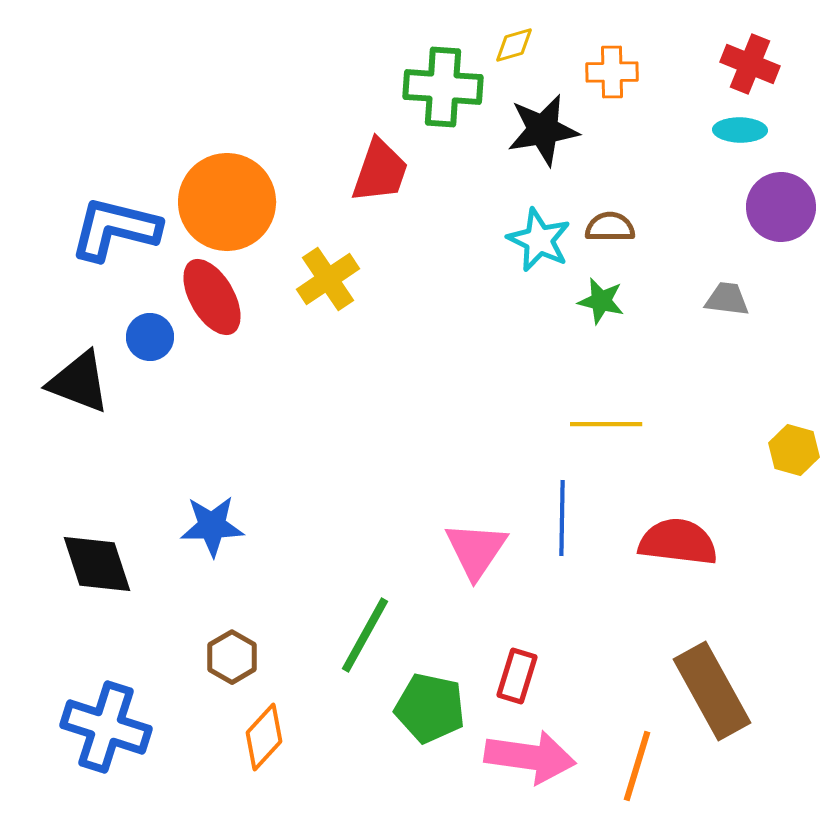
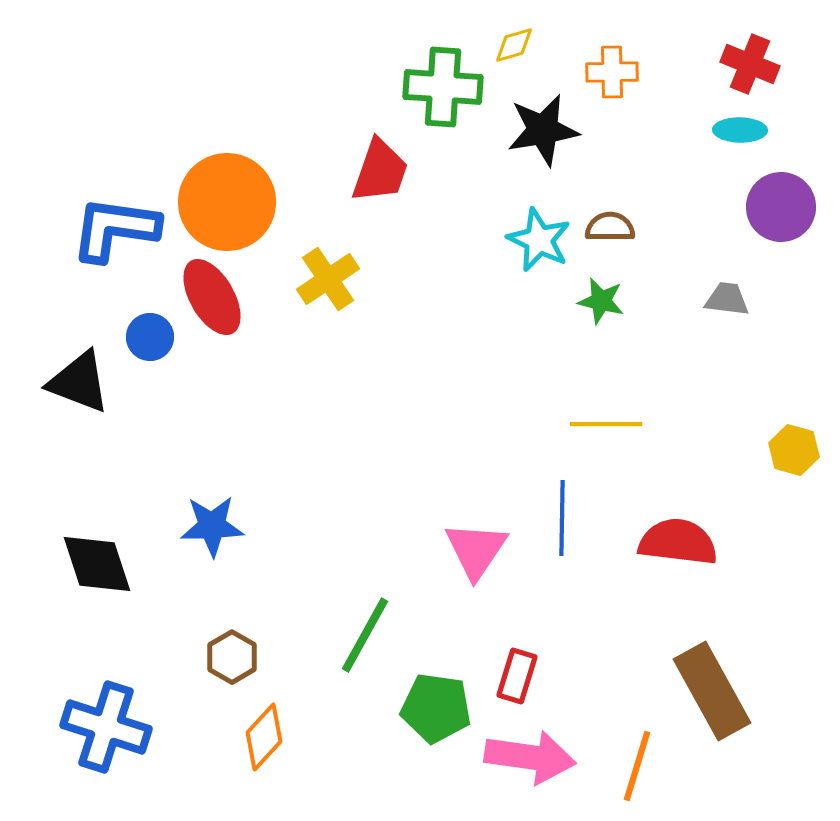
blue L-shape: rotated 6 degrees counterclockwise
green pentagon: moved 6 px right; rotated 4 degrees counterclockwise
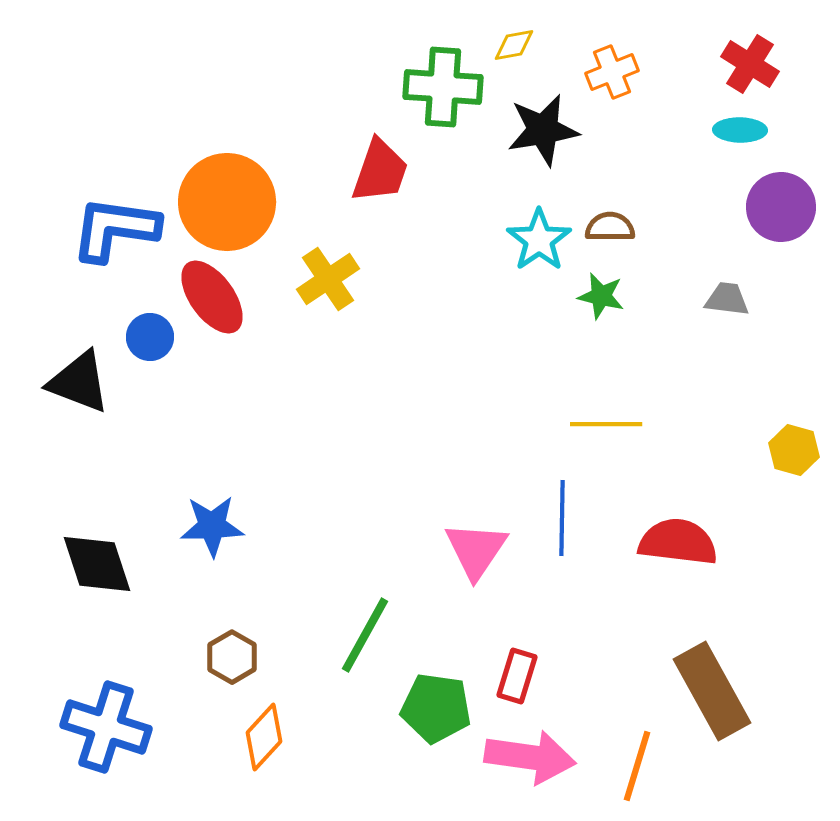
yellow diamond: rotated 6 degrees clockwise
red cross: rotated 10 degrees clockwise
orange cross: rotated 21 degrees counterclockwise
cyan star: rotated 12 degrees clockwise
red ellipse: rotated 6 degrees counterclockwise
green star: moved 5 px up
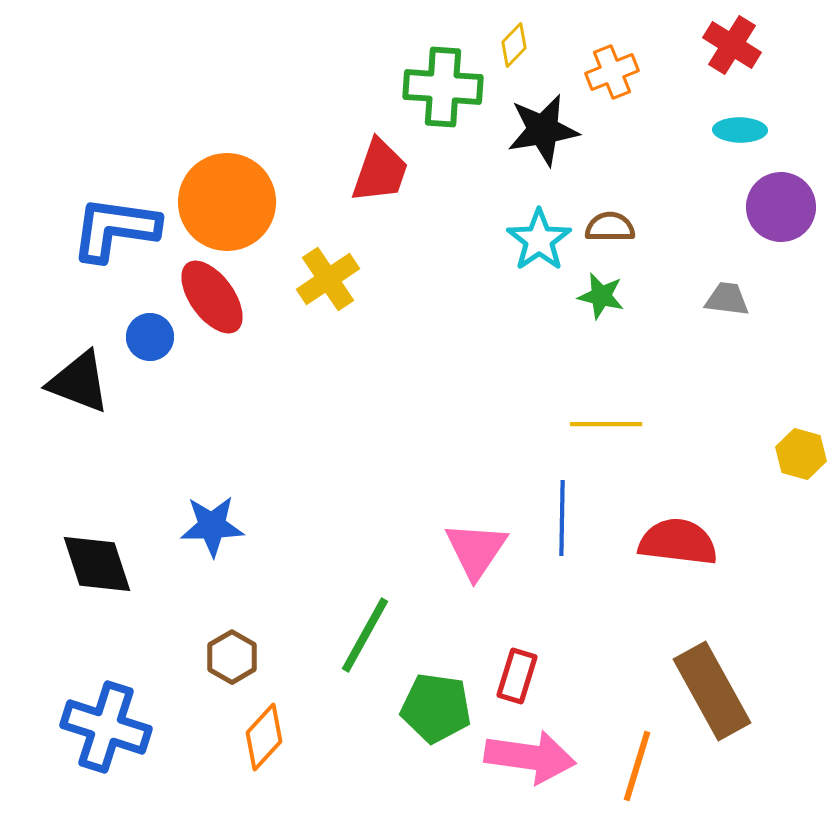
yellow diamond: rotated 36 degrees counterclockwise
red cross: moved 18 px left, 19 px up
yellow hexagon: moved 7 px right, 4 px down
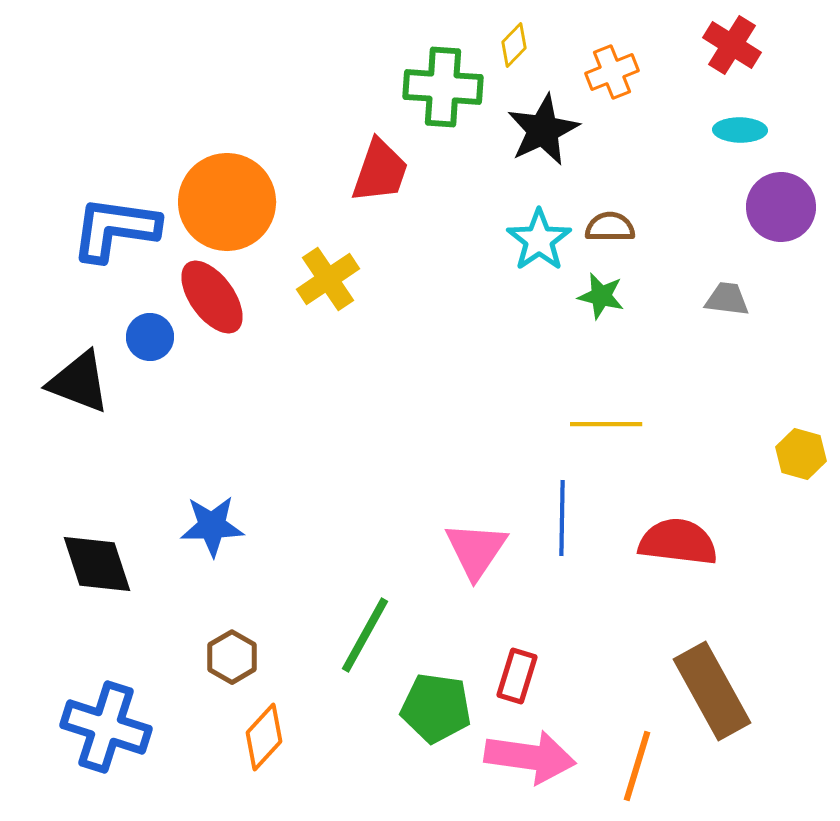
black star: rotated 16 degrees counterclockwise
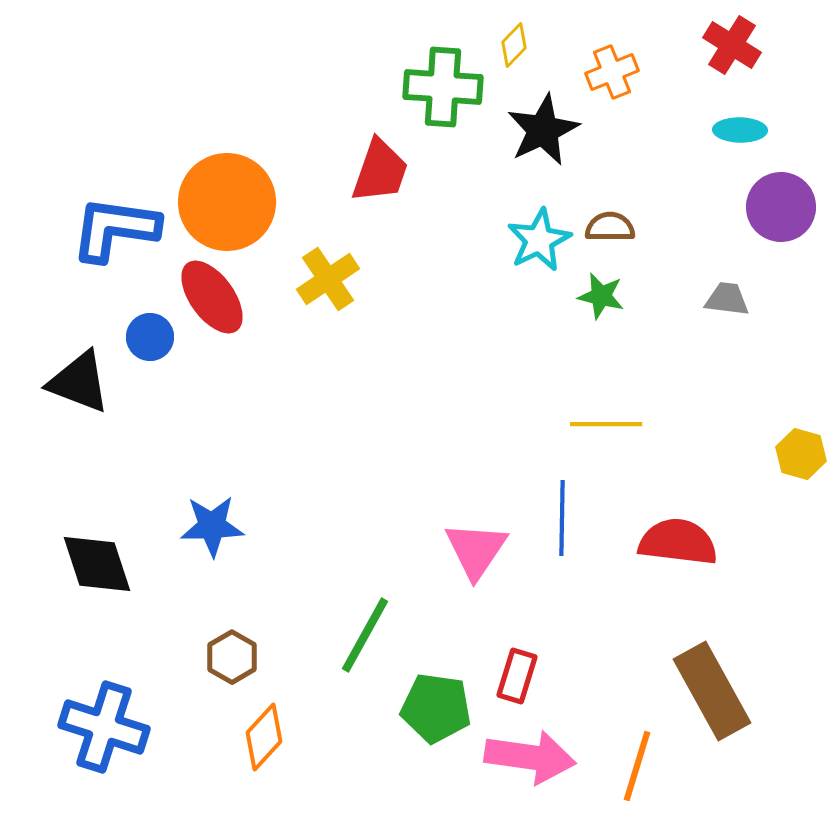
cyan star: rotated 8 degrees clockwise
blue cross: moved 2 px left
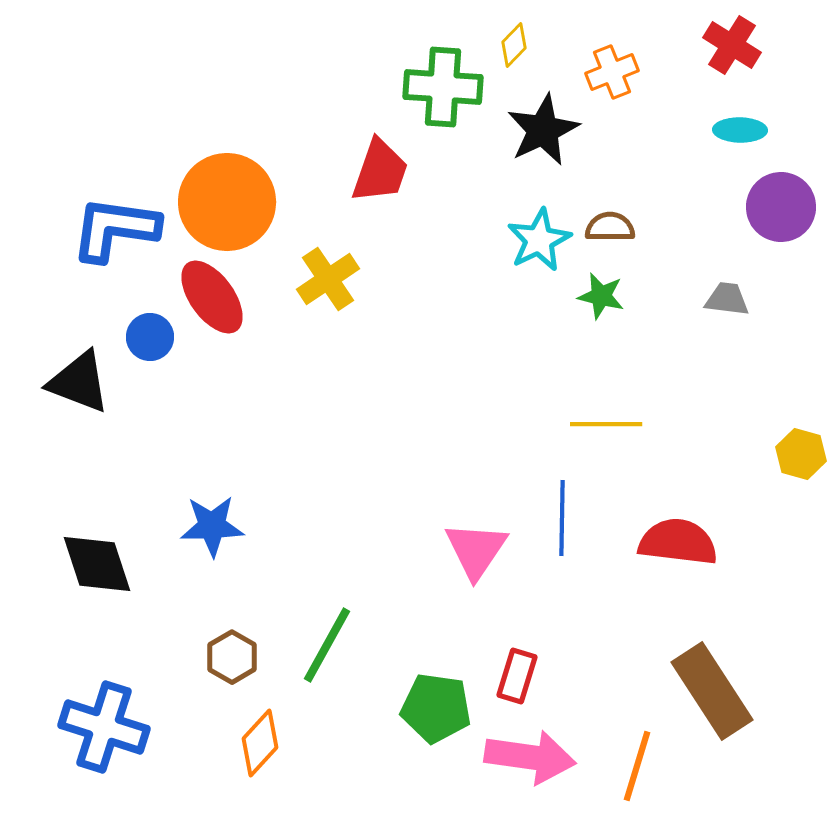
green line: moved 38 px left, 10 px down
brown rectangle: rotated 4 degrees counterclockwise
orange diamond: moved 4 px left, 6 px down
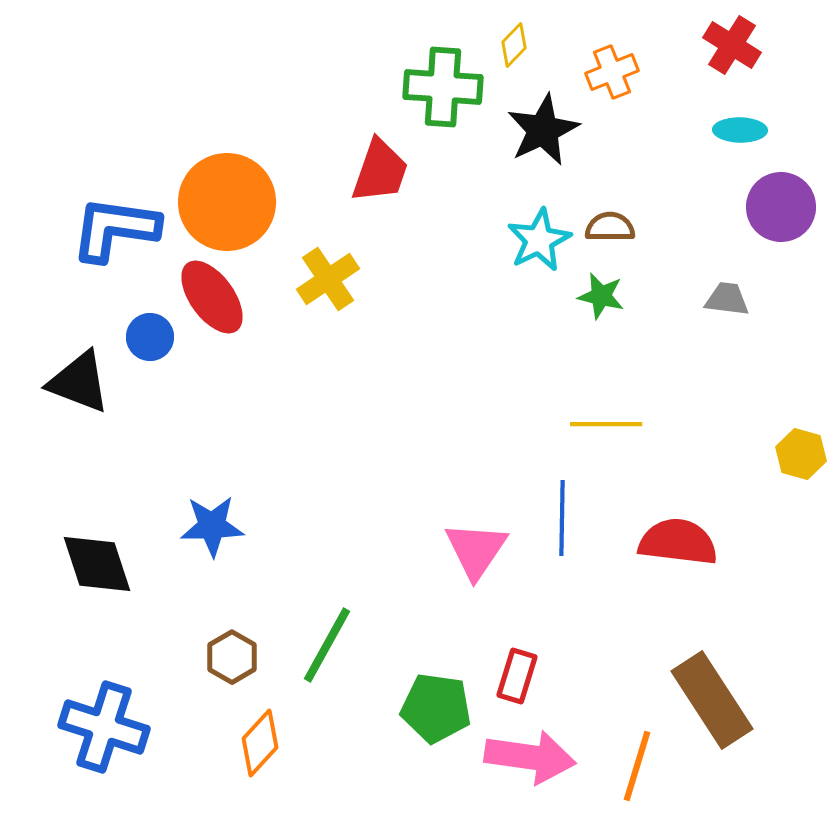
brown rectangle: moved 9 px down
